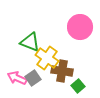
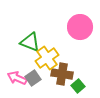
yellow cross: rotated 20 degrees clockwise
brown cross: moved 3 px down
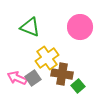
green triangle: moved 15 px up
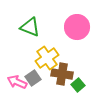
pink circle: moved 3 px left
pink arrow: moved 4 px down
green square: moved 1 px up
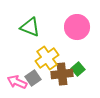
brown cross: rotated 15 degrees counterclockwise
green square: moved 16 px up
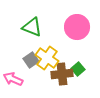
green triangle: moved 2 px right
yellow cross: rotated 20 degrees counterclockwise
gray square: moved 2 px left, 18 px up
pink arrow: moved 4 px left, 3 px up
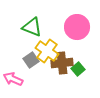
yellow cross: moved 7 px up
brown cross: moved 11 px up
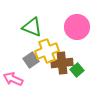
yellow cross: rotated 35 degrees clockwise
green square: moved 1 px left, 1 px down
